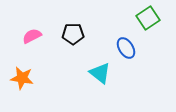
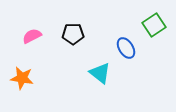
green square: moved 6 px right, 7 px down
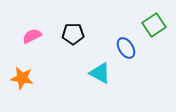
cyan triangle: rotated 10 degrees counterclockwise
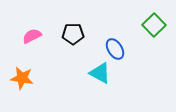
green square: rotated 10 degrees counterclockwise
blue ellipse: moved 11 px left, 1 px down
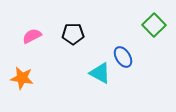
blue ellipse: moved 8 px right, 8 px down
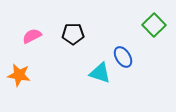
cyan triangle: rotated 10 degrees counterclockwise
orange star: moved 3 px left, 3 px up
